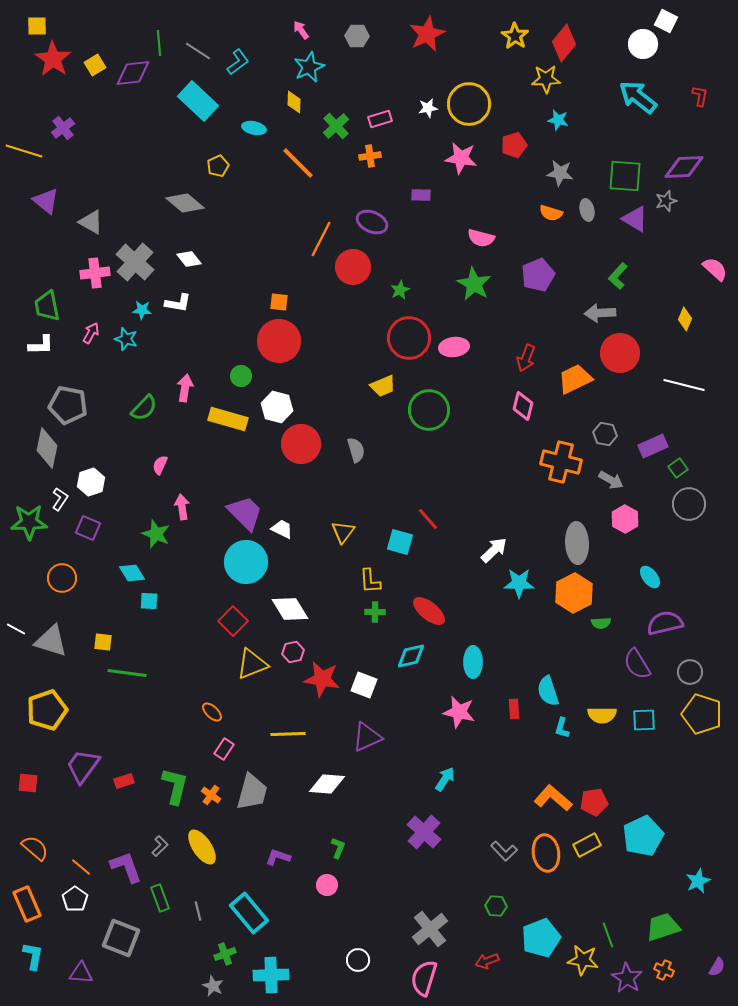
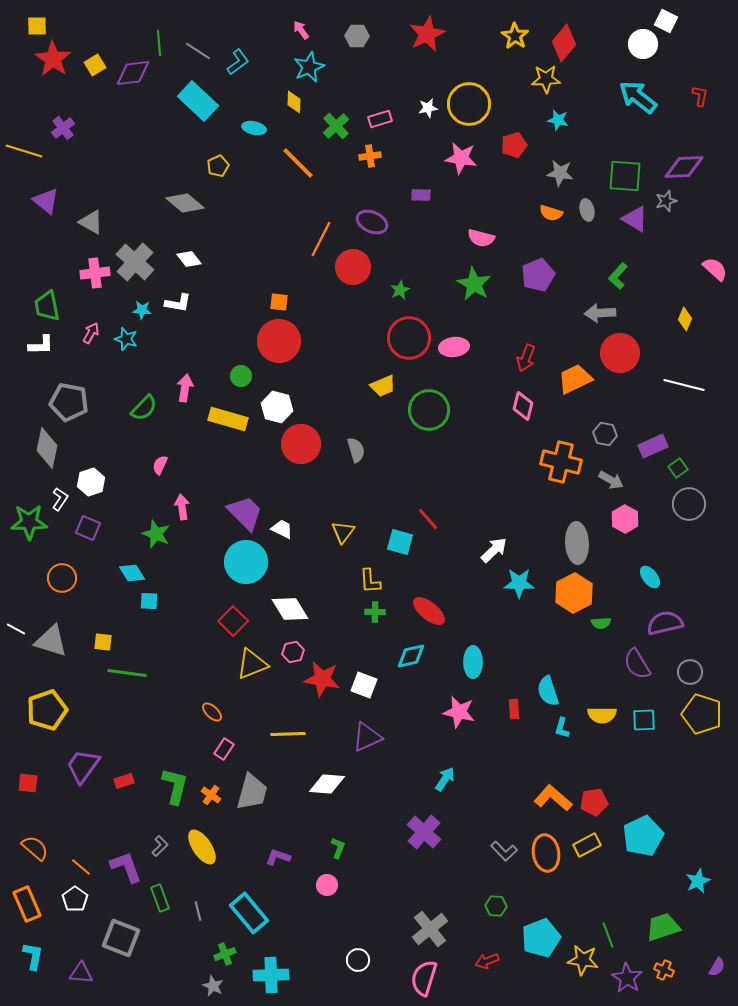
gray pentagon at (68, 405): moved 1 px right, 3 px up
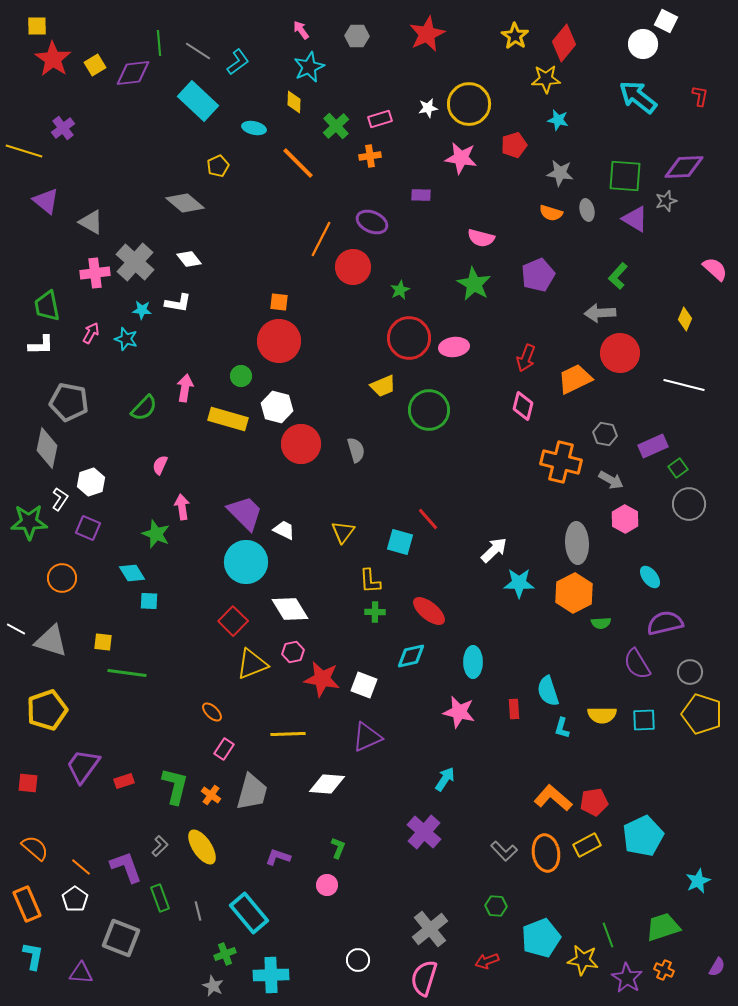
white trapezoid at (282, 529): moved 2 px right, 1 px down
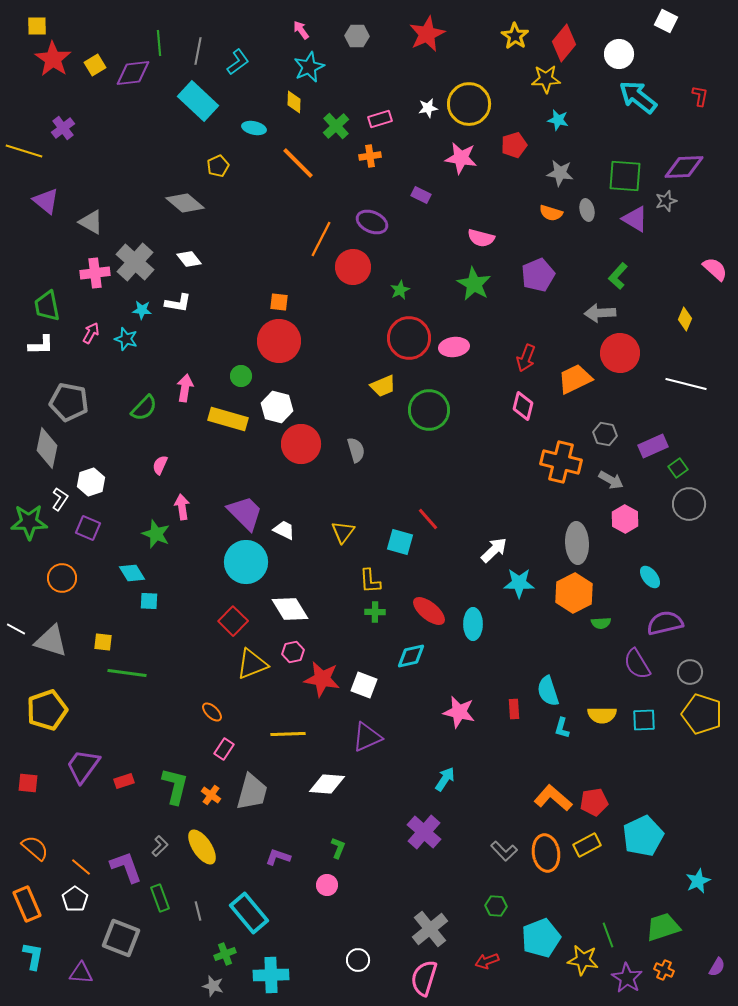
white circle at (643, 44): moved 24 px left, 10 px down
gray line at (198, 51): rotated 68 degrees clockwise
purple rectangle at (421, 195): rotated 24 degrees clockwise
white line at (684, 385): moved 2 px right, 1 px up
cyan ellipse at (473, 662): moved 38 px up
gray star at (213, 986): rotated 10 degrees counterclockwise
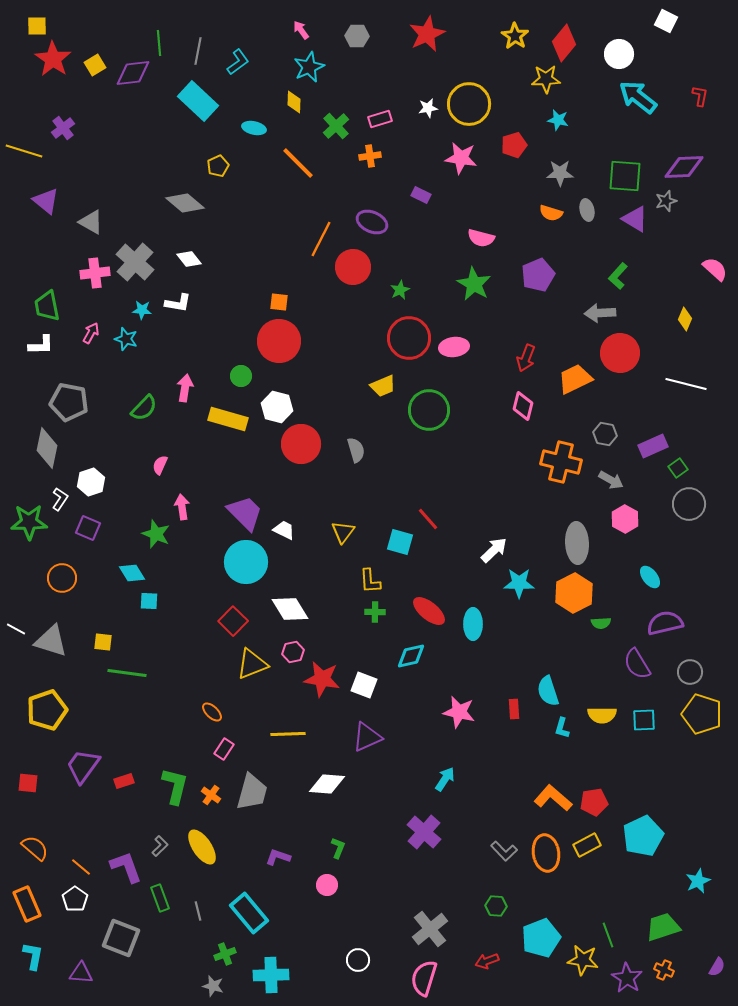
gray star at (560, 173): rotated 8 degrees counterclockwise
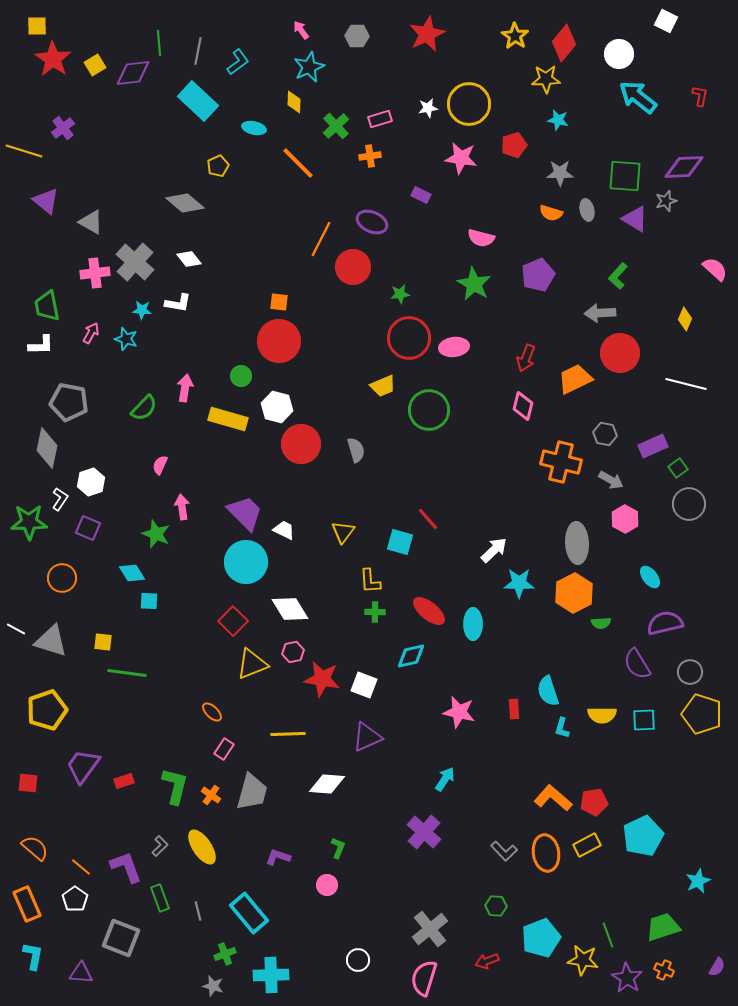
green star at (400, 290): moved 4 px down; rotated 18 degrees clockwise
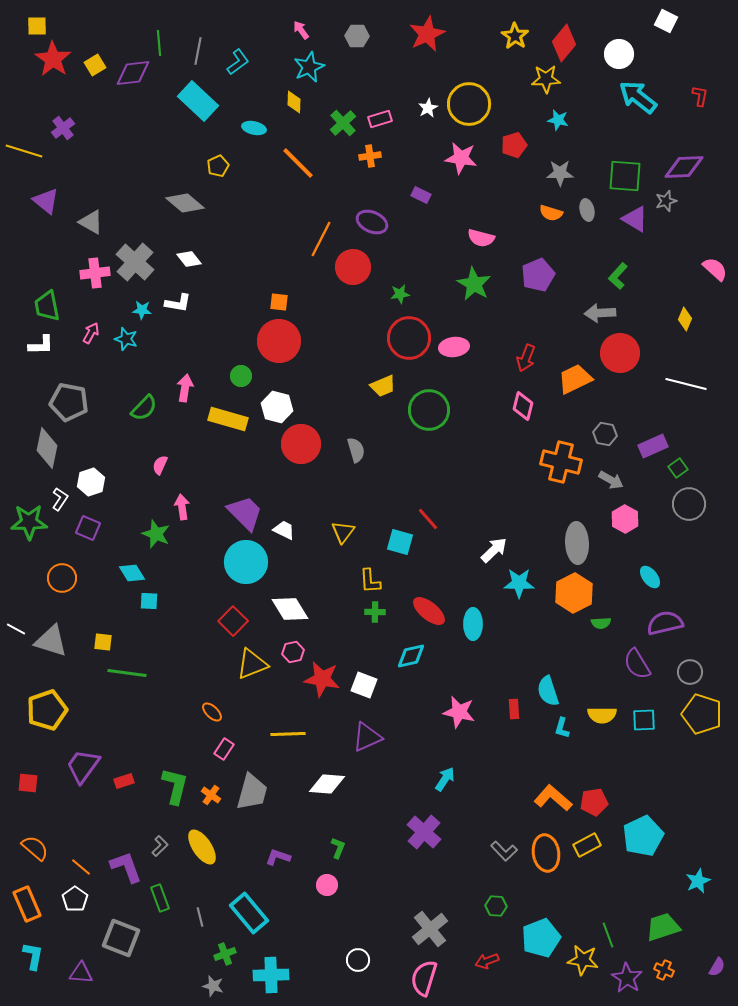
white star at (428, 108): rotated 18 degrees counterclockwise
green cross at (336, 126): moved 7 px right, 3 px up
gray line at (198, 911): moved 2 px right, 6 px down
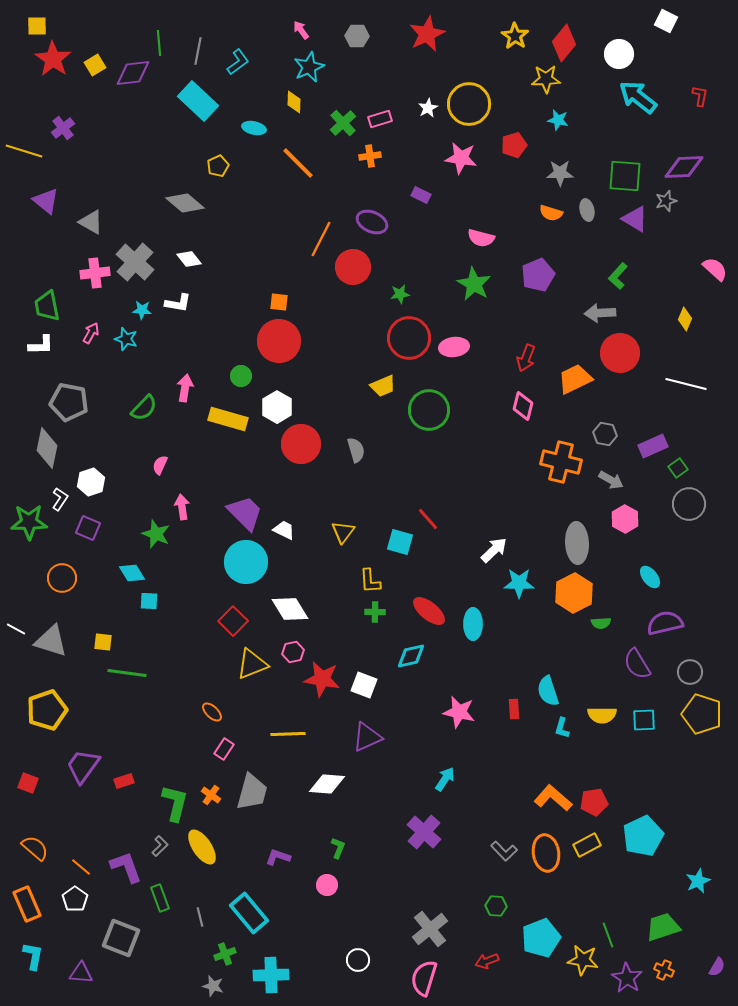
white hexagon at (277, 407): rotated 16 degrees clockwise
red square at (28, 783): rotated 15 degrees clockwise
green L-shape at (175, 786): moved 17 px down
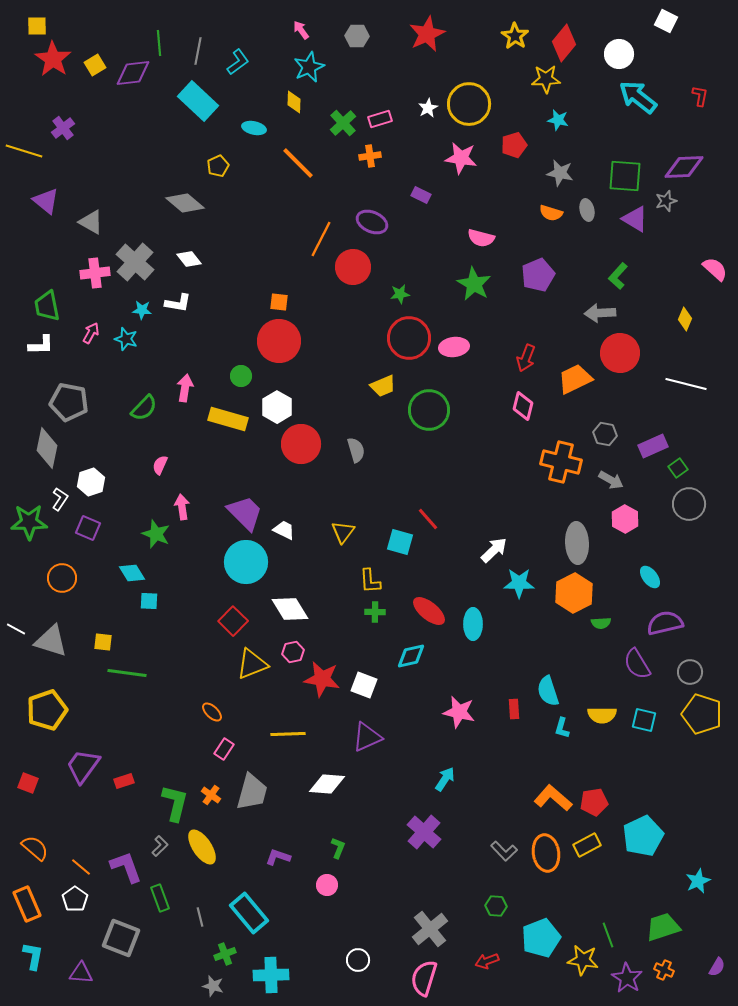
gray star at (560, 173): rotated 12 degrees clockwise
cyan square at (644, 720): rotated 15 degrees clockwise
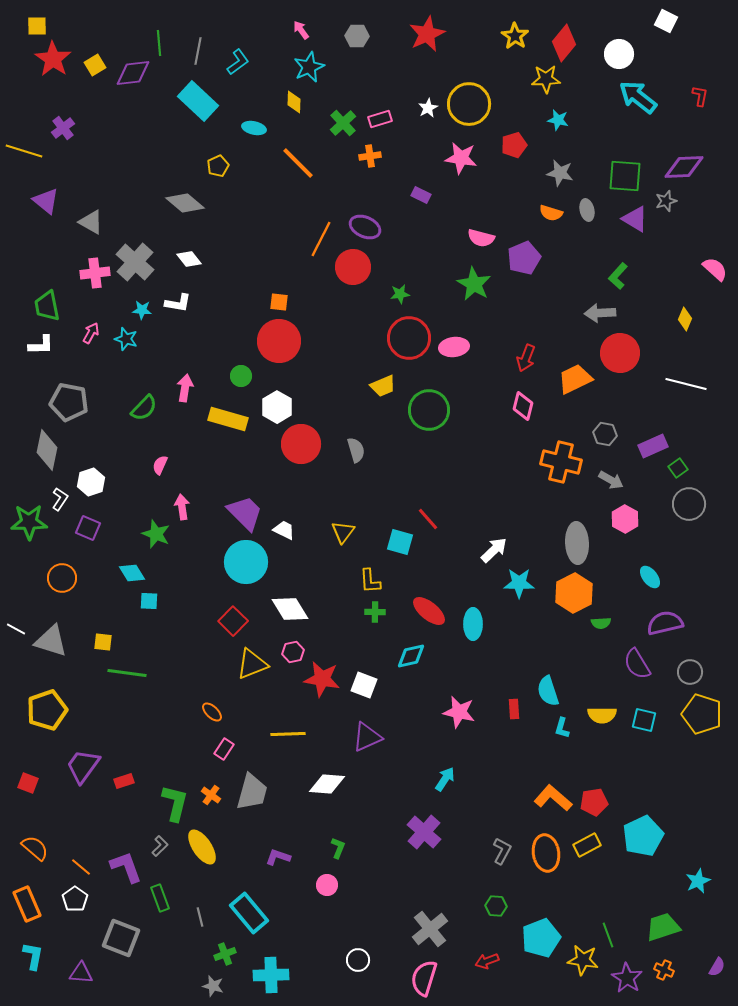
purple ellipse at (372, 222): moved 7 px left, 5 px down
purple pentagon at (538, 275): moved 14 px left, 17 px up
gray diamond at (47, 448): moved 2 px down
gray L-shape at (504, 851): moved 2 px left; rotated 108 degrees counterclockwise
